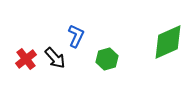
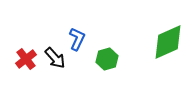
blue L-shape: moved 1 px right, 3 px down
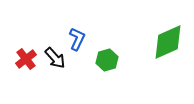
green hexagon: moved 1 px down
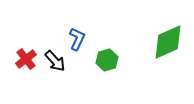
black arrow: moved 3 px down
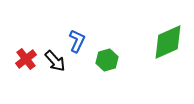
blue L-shape: moved 2 px down
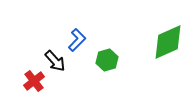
blue L-shape: moved 1 px up; rotated 20 degrees clockwise
red cross: moved 8 px right, 22 px down
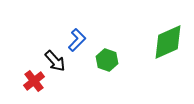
green hexagon: rotated 25 degrees counterclockwise
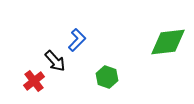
green diamond: rotated 18 degrees clockwise
green hexagon: moved 17 px down
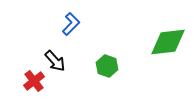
blue L-shape: moved 6 px left, 16 px up
green hexagon: moved 11 px up
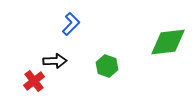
black arrow: rotated 50 degrees counterclockwise
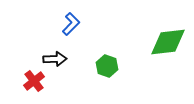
black arrow: moved 2 px up
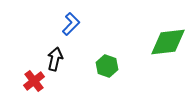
black arrow: rotated 75 degrees counterclockwise
